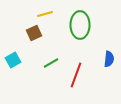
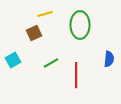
red line: rotated 20 degrees counterclockwise
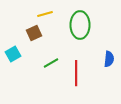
cyan square: moved 6 px up
red line: moved 2 px up
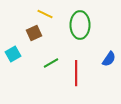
yellow line: rotated 42 degrees clockwise
blue semicircle: rotated 28 degrees clockwise
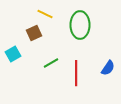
blue semicircle: moved 1 px left, 9 px down
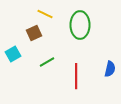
green line: moved 4 px left, 1 px up
blue semicircle: moved 2 px right, 1 px down; rotated 21 degrees counterclockwise
red line: moved 3 px down
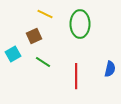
green ellipse: moved 1 px up
brown square: moved 3 px down
green line: moved 4 px left; rotated 63 degrees clockwise
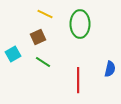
brown square: moved 4 px right, 1 px down
red line: moved 2 px right, 4 px down
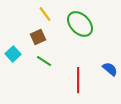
yellow line: rotated 28 degrees clockwise
green ellipse: rotated 44 degrees counterclockwise
cyan square: rotated 14 degrees counterclockwise
green line: moved 1 px right, 1 px up
blue semicircle: rotated 63 degrees counterclockwise
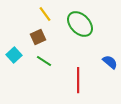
cyan square: moved 1 px right, 1 px down
blue semicircle: moved 7 px up
